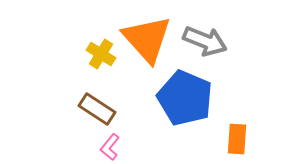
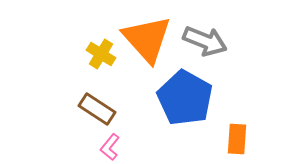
blue pentagon: rotated 6 degrees clockwise
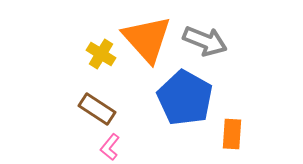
orange rectangle: moved 5 px left, 5 px up
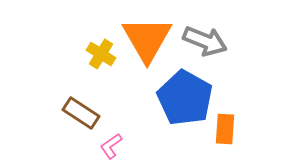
orange triangle: rotated 12 degrees clockwise
brown rectangle: moved 16 px left, 4 px down
orange rectangle: moved 7 px left, 5 px up
pink L-shape: moved 1 px right, 1 px up; rotated 16 degrees clockwise
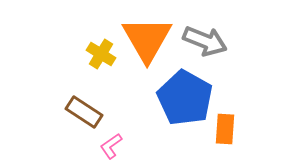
brown rectangle: moved 3 px right, 1 px up
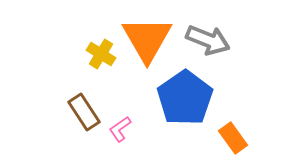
gray arrow: moved 3 px right, 1 px up
blue pentagon: rotated 8 degrees clockwise
brown rectangle: rotated 24 degrees clockwise
orange rectangle: moved 8 px right, 9 px down; rotated 40 degrees counterclockwise
pink L-shape: moved 9 px right, 17 px up
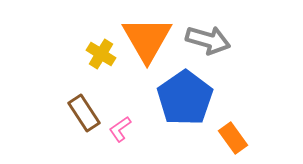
gray arrow: rotated 6 degrees counterclockwise
brown rectangle: moved 1 px down
